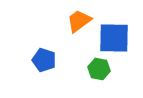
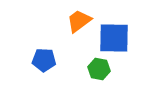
blue pentagon: rotated 15 degrees counterclockwise
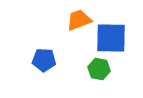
orange trapezoid: moved 1 px up; rotated 16 degrees clockwise
blue square: moved 3 px left
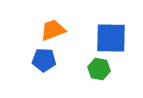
orange trapezoid: moved 26 px left, 10 px down
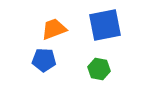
orange trapezoid: moved 1 px right, 1 px up
blue square: moved 6 px left, 13 px up; rotated 12 degrees counterclockwise
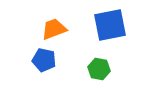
blue square: moved 5 px right
blue pentagon: rotated 10 degrees clockwise
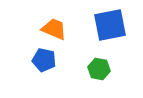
orange trapezoid: rotated 44 degrees clockwise
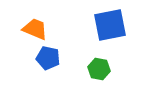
orange trapezoid: moved 19 px left
blue pentagon: moved 4 px right, 2 px up
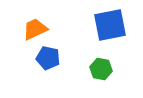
orange trapezoid: rotated 48 degrees counterclockwise
green hexagon: moved 2 px right
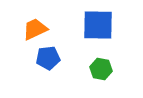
blue square: moved 12 px left; rotated 12 degrees clockwise
blue pentagon: rotated 20 degrees counterclockwise
